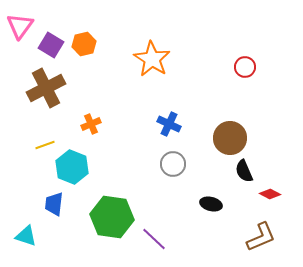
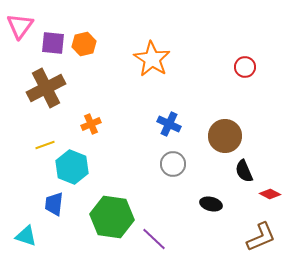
purple square: moved 2 px right, 2 px up; rotated 25 degrees counterclockwise
brown circle: moved 5 px left, 2 px up
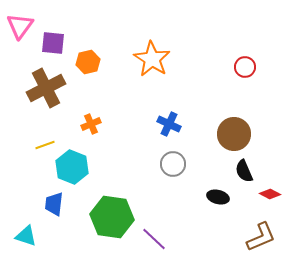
orange hexagon: moved 4 px right, 18 px down
brown circle: moved 9 px right, 2 px up
black ellipse: moved 7 px right, 7 px up
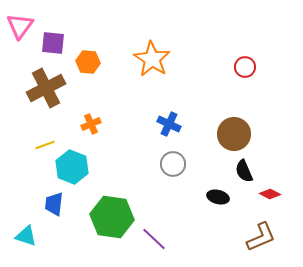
orange hexagon: rotated 20 degrees clockwise
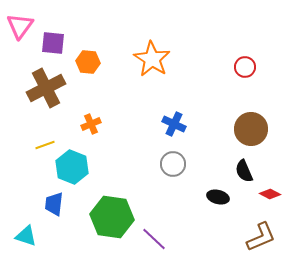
blue cross: moved 5 px right
brown circle: moved 17 px right, 5 px up
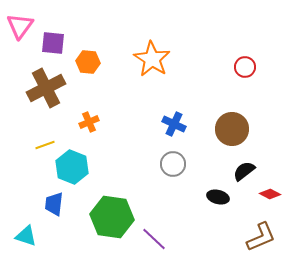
orange cross: moved 2 px left, 2 px up
brown circle: moved 19 px left
black semicircle: rotated 75 degrees clockwise
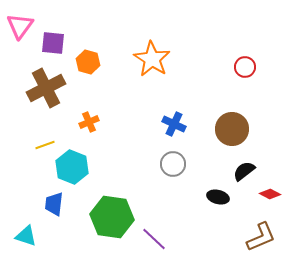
orange hexagon: rotated 10 degrees clockwise
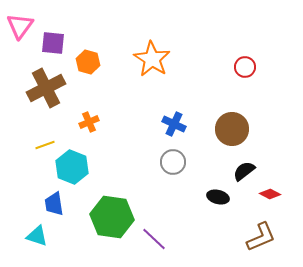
gray circle: moved 2 px up
blue trapezoid: rotated 15 degrees counterclockwise
cyan triangle: moved 11 px right
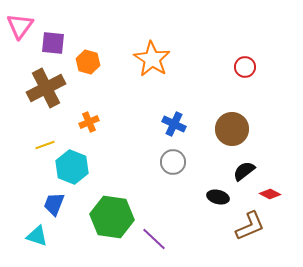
blue trapezoid: rotated 30 degrees clockwise
brown L-shape: moved 11 px left, 11 px up
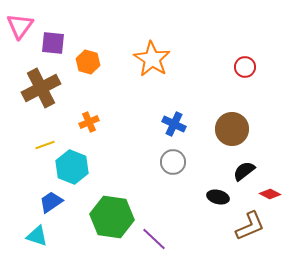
brown cross: moved 5 px left
blue trapezoid: moved 3 px left, 2 px up; rotated 35 degrees clockwise
